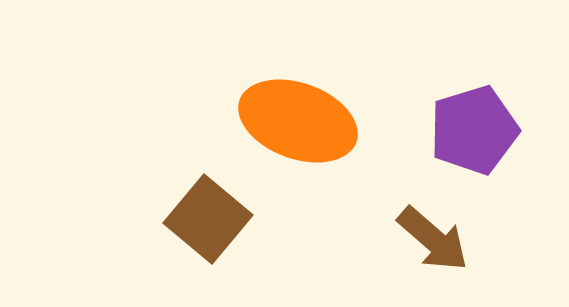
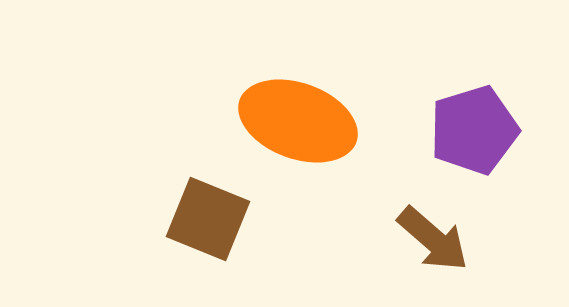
brown square: rotated 18 degrees counterclockwise
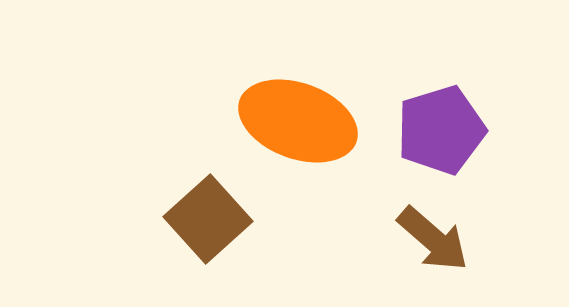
purple pentagon: moved 33 px left
brown square: rotated 26 degrees clockwise
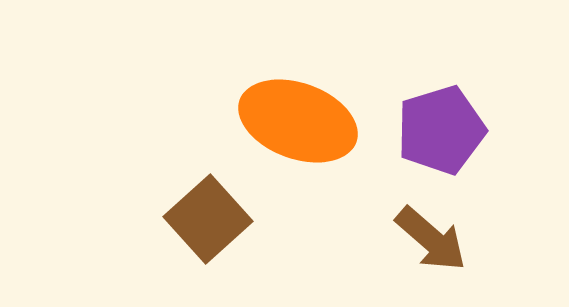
brown arrow: moved 2 px left
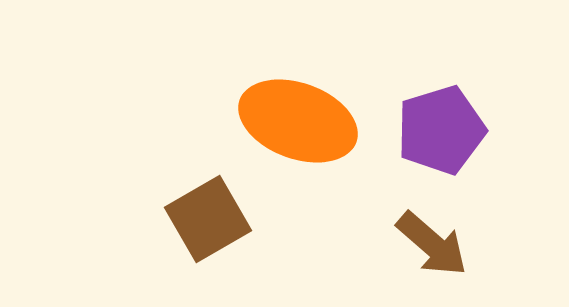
brown square: rotated 12 degrees clockwise
brown arrow: moved 1 px right, 5 px down
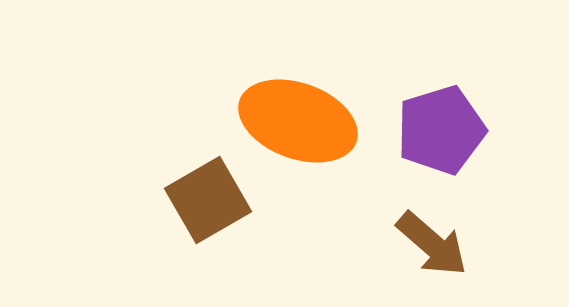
brown square: moved 19 px up
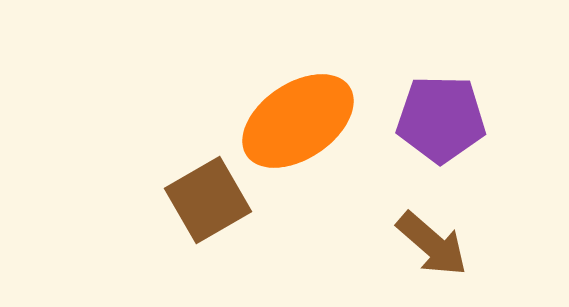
orange ellipse: rotated 54 degrees counterclockwise
purple pentagon: moved 11 px up; rotated 18 degrees clockwise
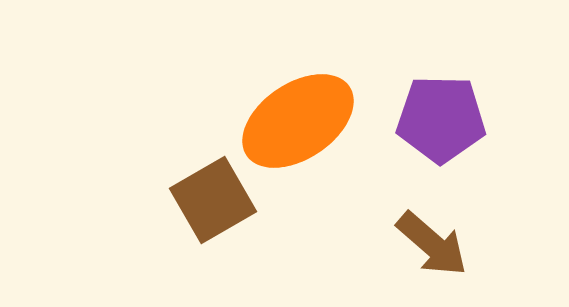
brown square: moved 5 px right
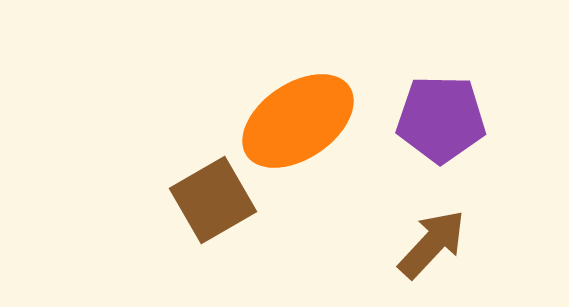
brown arrow: rotated 88 degrees counterclockwise
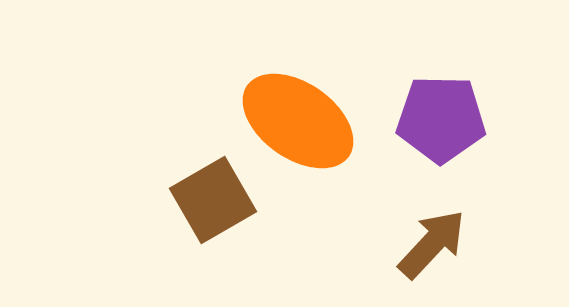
orange ellipse: rotated 69 degrees clockwise
